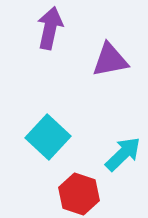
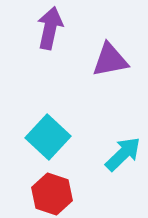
red hexagon: moved 27 px left
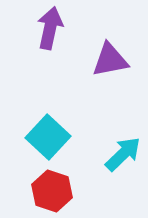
red hexagon: moved 3 px up
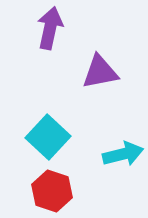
purple triangle: moved 10 px left, 12 px down
cyan arrow: rotated 30 degrees clockwise
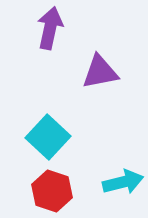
cyan arrow: moved 28 px down
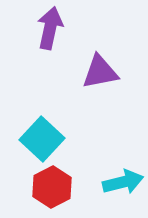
cyan square: moved 6 px left, 2 px down
red hexagon: moved 4 px up; rotated 15 degrees clockwise
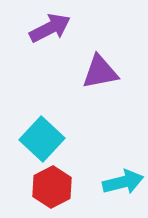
purple arrow: rotated 51 degrees clockwise
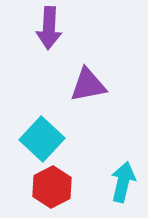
purple arrow: moved 1 px left; rotated 120 degrees clockwise
purple triangle: moved 12 px left, 13 px down
cyan arrow: rotated 63 degrees counterclockwise
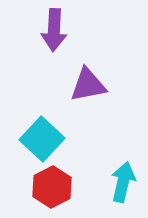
purple arrow: moved 5 px right, 2 px down
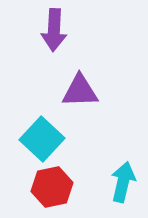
purple triangle: moved 8 px left, 6 px down; rotated 9 degrees clockwise
red hexagon: rotated 15 degrees clockwise
